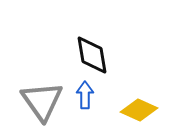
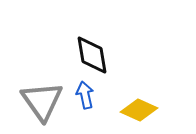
blue arrow: rotated 12 degrees counterclockwise
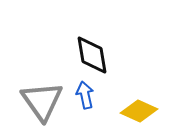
yellow diamond: moved 1 px down
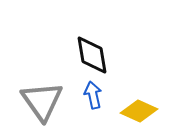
blue arrow: moved 8 px right
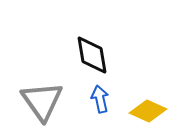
blue arrow: moved 7 px right, 4 px down
yellow diamond: moved 9 px right
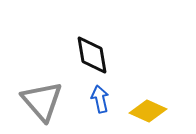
gray triangle: rotated 6 degrees counterclockwise
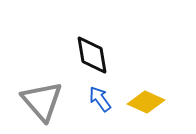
blue arrow: rotated 24 degrees counterclockwise
yellow diamond: moved 2 px left, 9 px up
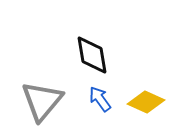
gray triangle: rotated 21 degrees clockwise
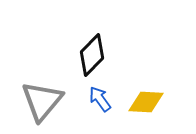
black diamond: rotated 54 degrees clockwise
yellow diamond: rotated 21 degrees counterclockwise
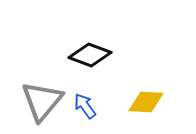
black diamond: moved 2 px left; rotated 66 degrees clockwise
blue arrow: moved 15 px left, 7 px down
